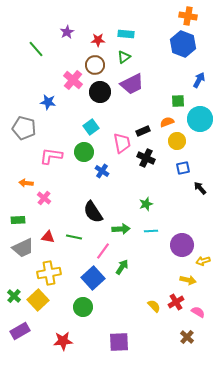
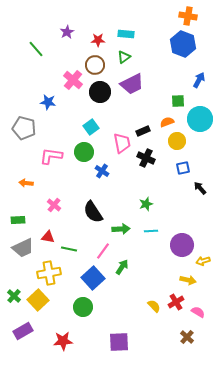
pink cross at (44, 198): moved 10 px right, 7 px down
green line at (74, 237): moved 5 px left, 12 px down
purple rectangle at (20, 331): moved 3 px right
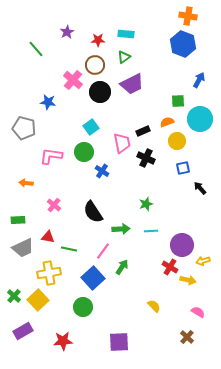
red cross at (176, 302): moved 6 px left, 35 px up; rotated 28 degrees counterclockwise
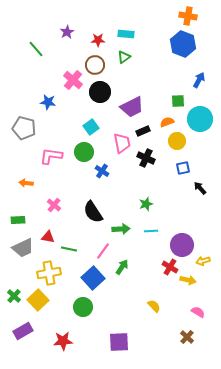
purple trapezoid at (132, 84): moved 23 px down
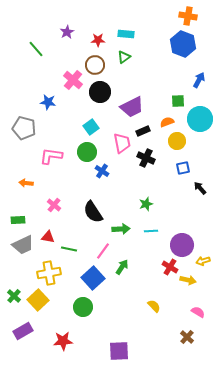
green circle at (84, 152): moved 3 px right
gray trapezoid at (23, 248): moved 3 px up
purple square at (119, 342): moved 9 px down
